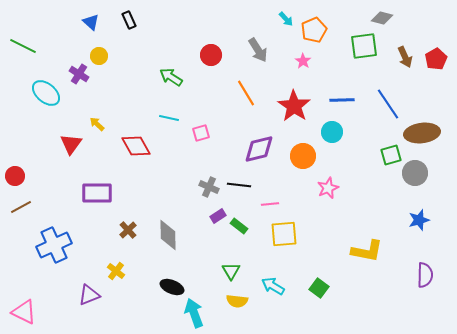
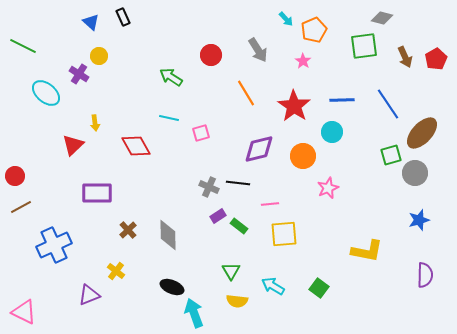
black rectangle at (129, 20): moved 6 px left, 3 px up
yellow arrow at (97, 124): moved 2 px left, 1 px up; rotated 140 degrees counterclockwise
brown ellipse at (422, 133): rotated 40 degrees counterclockwise
red triangle at (71, 144): moved 2 px right, 1 px down; rotated 10 degrees clockwise
black line at (239, 185): moved 1 px left, 2 px up
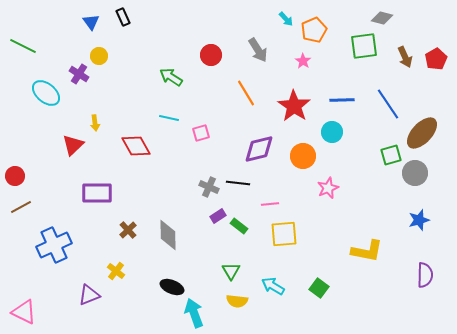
blue triangle at (91, 22): rotated 12 degrees clockwise
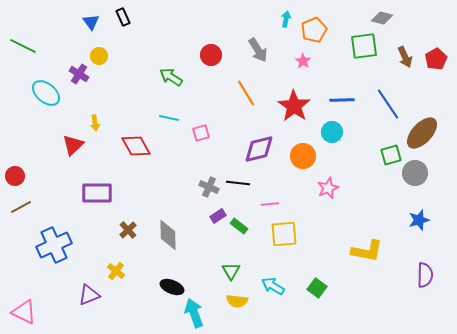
cyan arrow at (286, 19): rotated 126 degrees counterclockwise
green square at (319, 288): moved 2 px left
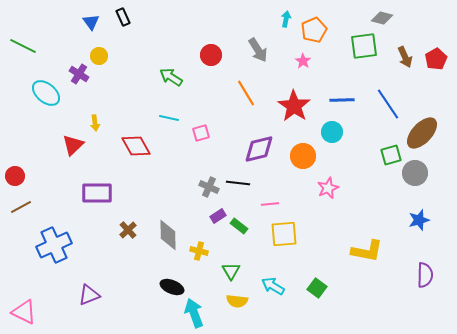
yellow cross at (116, 271): moved 83 px right, 20 px up; rotated 24 degrees counterclockwise
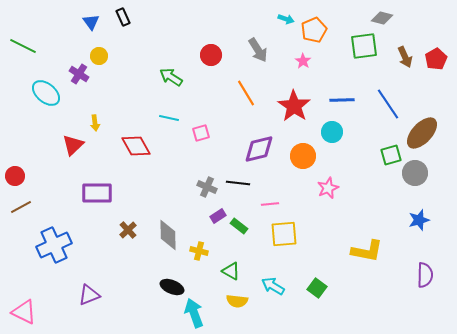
cyan arrow at (286, 19): rotated 98 degrees clockwise
gray cross at (209, 187): moved 2 px left
green triangle at (231, 271): rotated 30 degrees counterclockwise
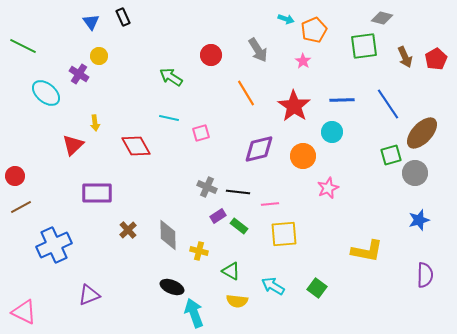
black line at (238, 183): moved 9 px down
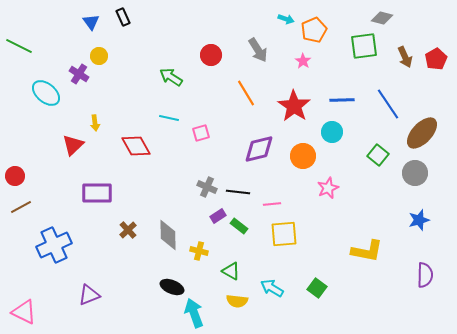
green line at (23, 46): moved 4 px left
green square at (391, 155): moved 13 px left; rotated 35 degrees counterclockwise
pink line at (270, 204): moved 2 px right
cyan arrow at (273, 286): moved 1 px left, 2 px down
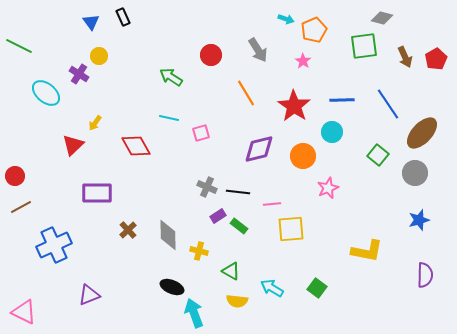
yellow arrow at (95, 123): rotated 42 degrees clockwise
yellow square at (284, 234): moved 7 px right, 5 px up
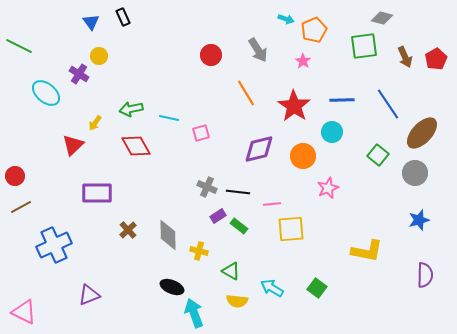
green arrow at (171, 77): moved 40 px left, 32 px down; rotated 45 degrees counterclockwise
